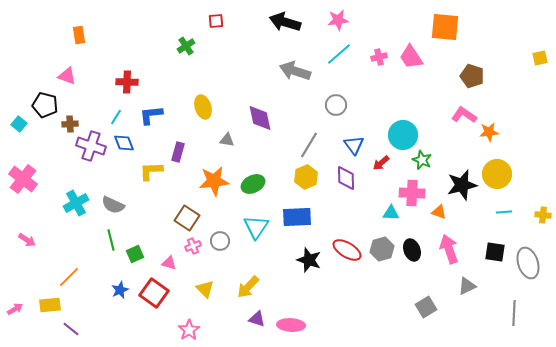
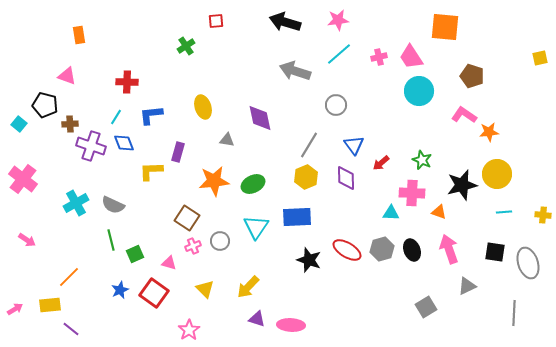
cyan circle at (403, 135): moved 16 px right, 44 px up
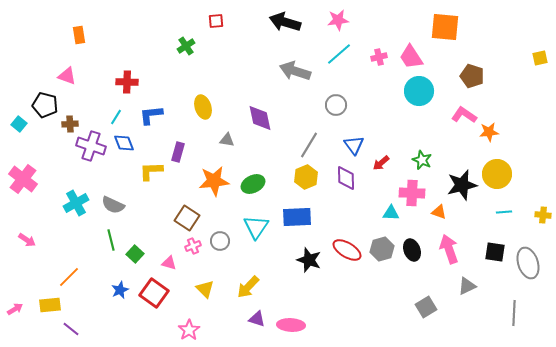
green square at (135, 254): rotated 24 degrees counterclockwise
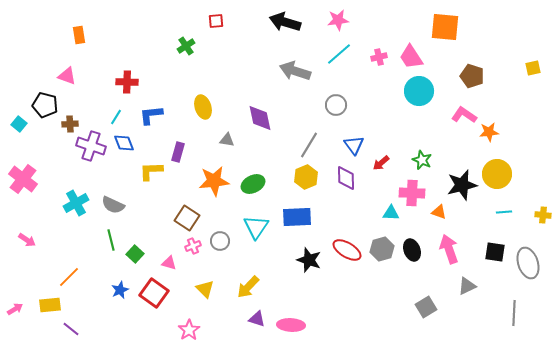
yellow square at (540, 58): moved 7 px left, 10 px down
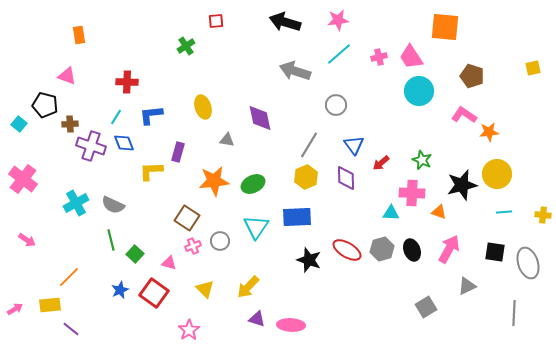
pink arrow at (449, 249): rotated 48 degrees clockwise
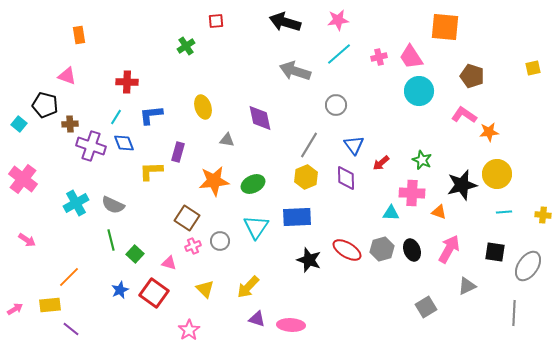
gray ellipse at (528, 263): moved 3 px down; rotated 52 degrees clockwise
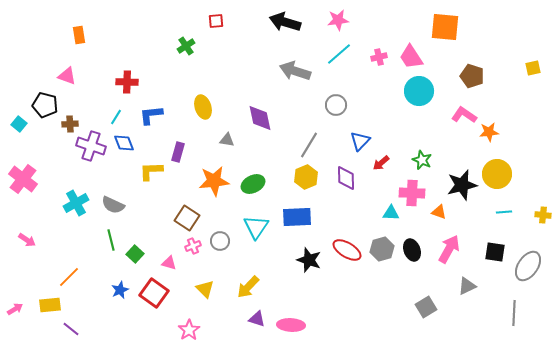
blue triangle at (354, 145): moved 6 px right, 4 px up; rotated 20 degrees clockwise
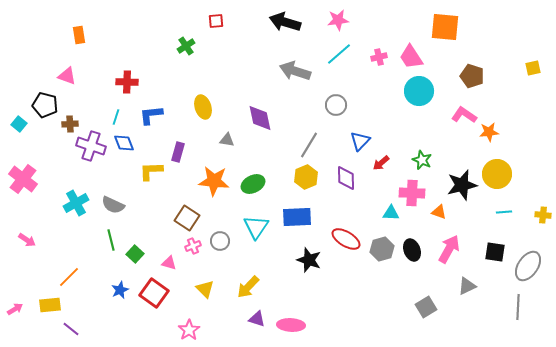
cyan line at (116, 117): rotated 14 degrees counterclockwise
orange star at (214, 181): rotated 12 degrees clockwise
red ellipse at (347, 250): moved 1 px left, 11 px up
gray line at (514, 313): moved 4 px right, 6 px up
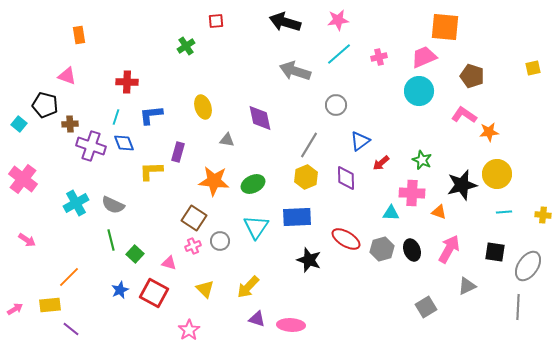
pink trapezoid at (411, 57): moved 13 px right; rotated 100 degrees clockwise
blue triangle at (360, 141): rotated 10 degrees clockwise
brown square at (187, 218): moved 7 px right
red square at (154, 293): rotated 8 degrees counterclockwise
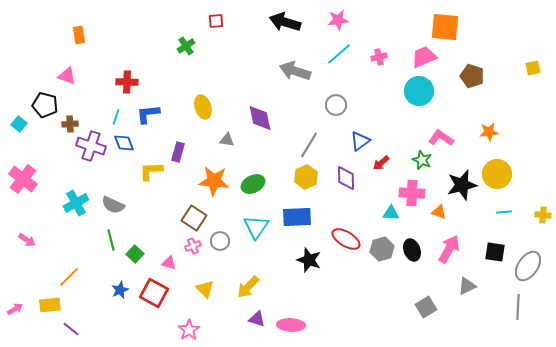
blue L-shape at (151, 115): moved 3 px left, 1 px up
pink L-shape at (464, 115): moved 23 px left, 23 px down
